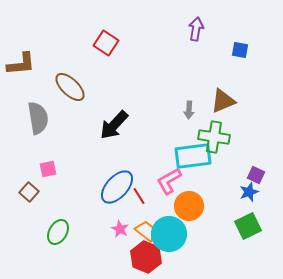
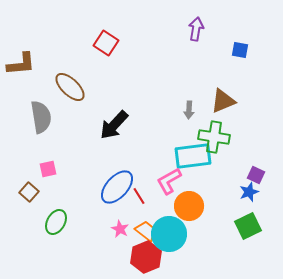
gray semicircle: moved 3 px right, 1 px up
green ellipse: moved 2 px left, 10 px up
red hexagon: rotated 16 degrees clockwise
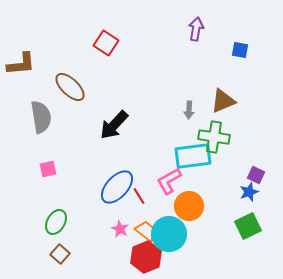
brown square: moved 31 px right, 62 px down
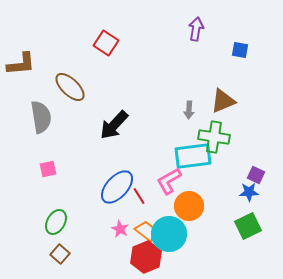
blue star: rotated 18 degrees clockwise
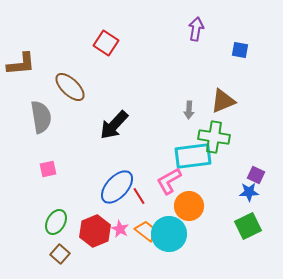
red hexagon: moved 51 px left, 26 px up
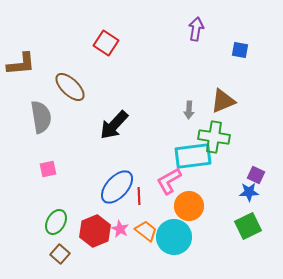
red line: rotated 30 degrees clockwise
cyan circle: moved 5 px right, 3 px down
